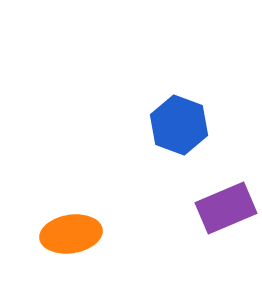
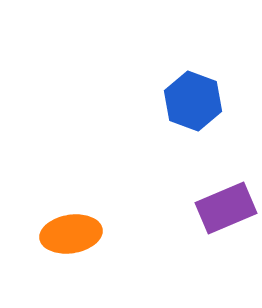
blue hexagon: moved 14 px right, 24 px up
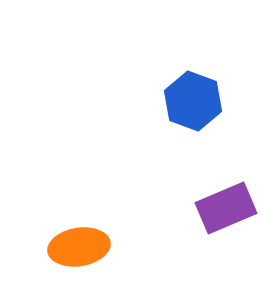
orange ellipse: moved 8 px right, 13 px down
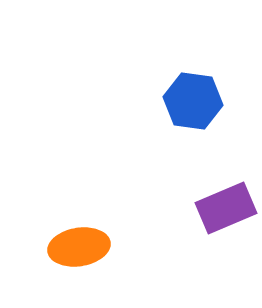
blue hexagon: rotated 12 degrees counterclockwise
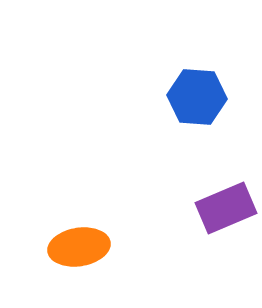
blue hexagon: moved 4 px right, 4 px up; rotated 4 degrees counterclockwise
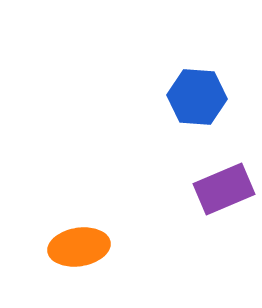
purple rectangle: moved 2 px left, 19 px up
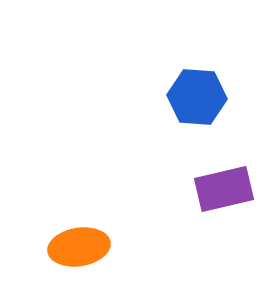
purple rectangle: rotated 10 degrees clockwise
